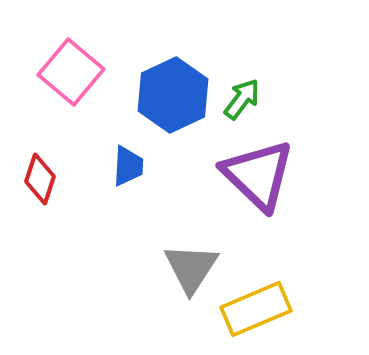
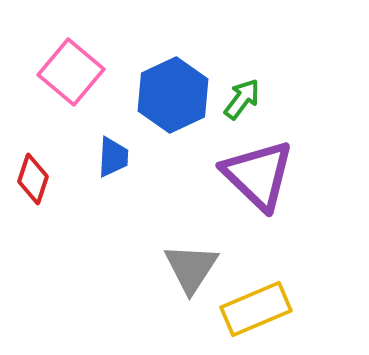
blue trapezoid: moved 15 px left, 9 px up
red diamond: moved 7 px left
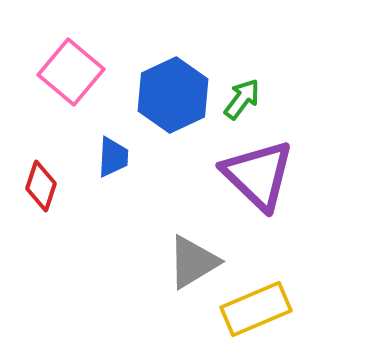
red diamond: moved 8 px right, 7 px down
gray triangle: moved 2 px right, 6 px up; rotated 26 degrees clockwise
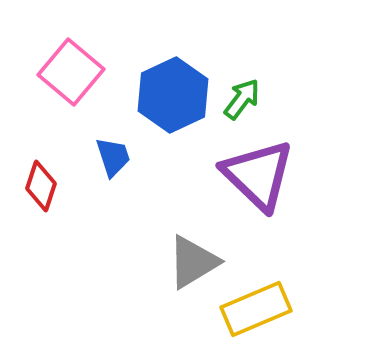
blue trapezoid: rotated 21 degrees counterclockwise
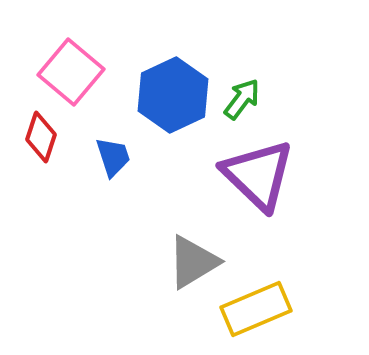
red diamond: moved 49 px up
